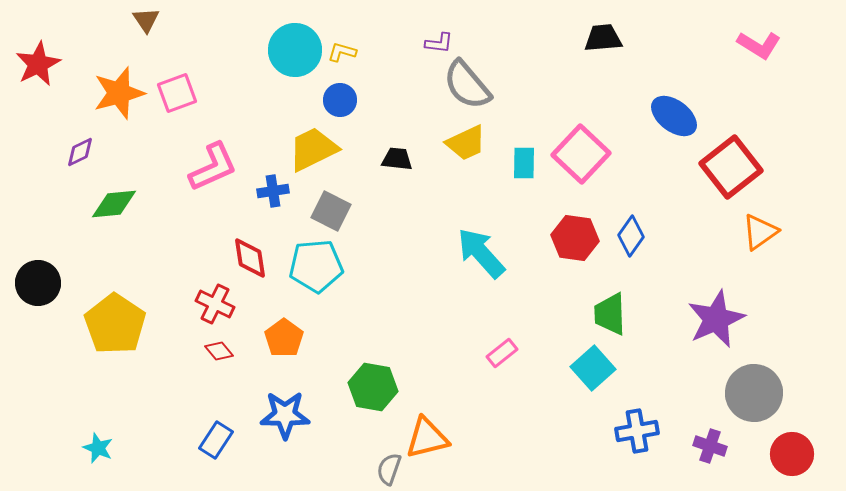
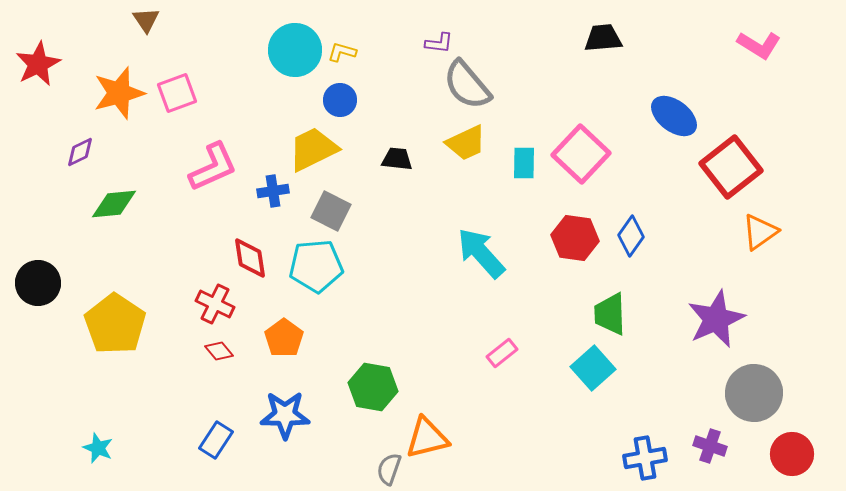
blue cross at (637, 431): moved 8 px right, 27 px down
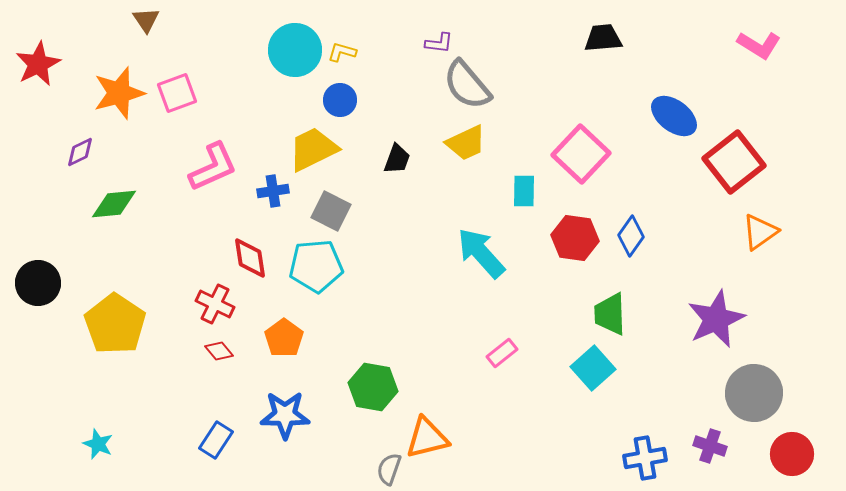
black trapezoid at (397, 159): rotated 104 degrees clockwise
cyan rectangle at (524, 163): moved 28 px down
red square at (731, 167): moved 3 px right, 5 px up
cyan star at (98, 448): moved 4 px up
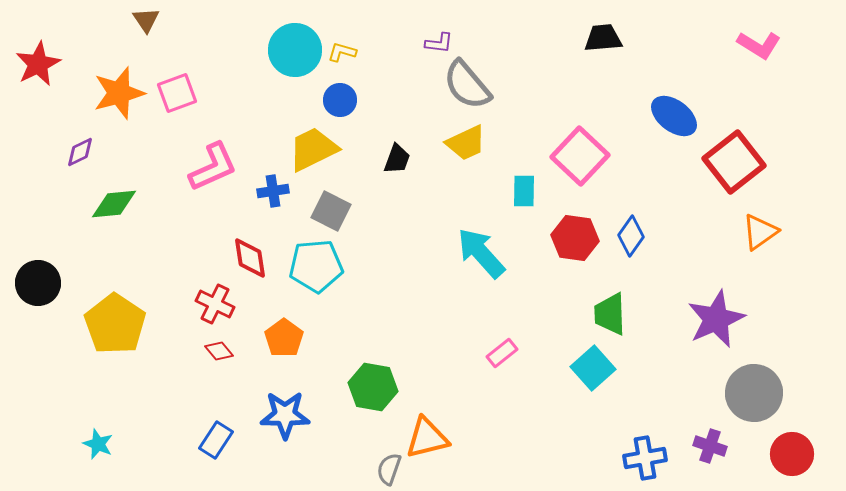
pink square at (581, 154): moved 1 px left, 2 px down
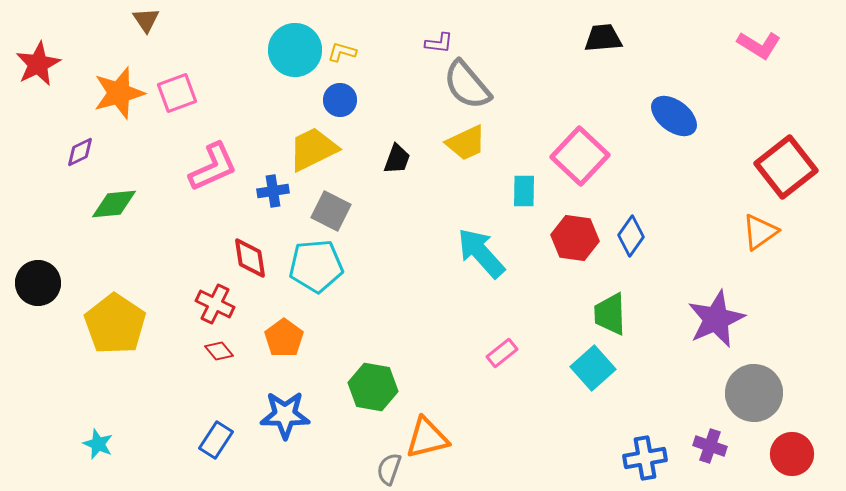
red square at (734, 162): moved 52 px right, 5 px down
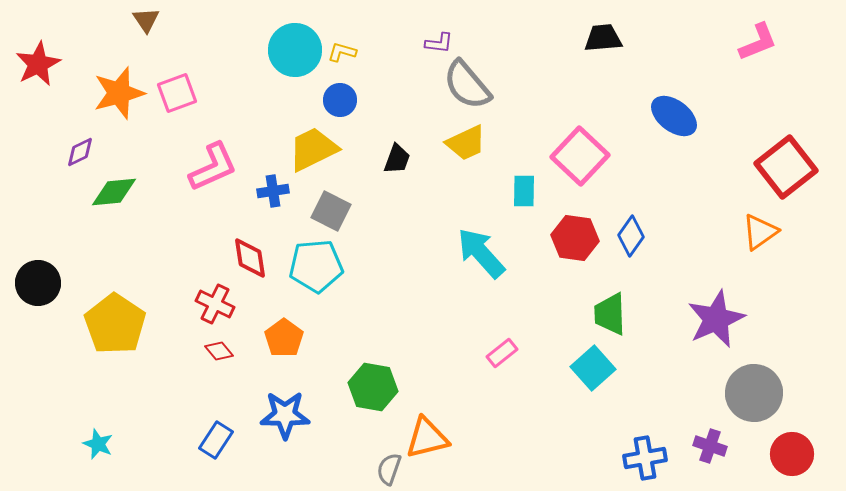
pink L-shape at (759, 45): moved 1 px left, 3 px up; rotated 54 degrees counterclockwise
green diamond at (114, 204): moved 12 px up
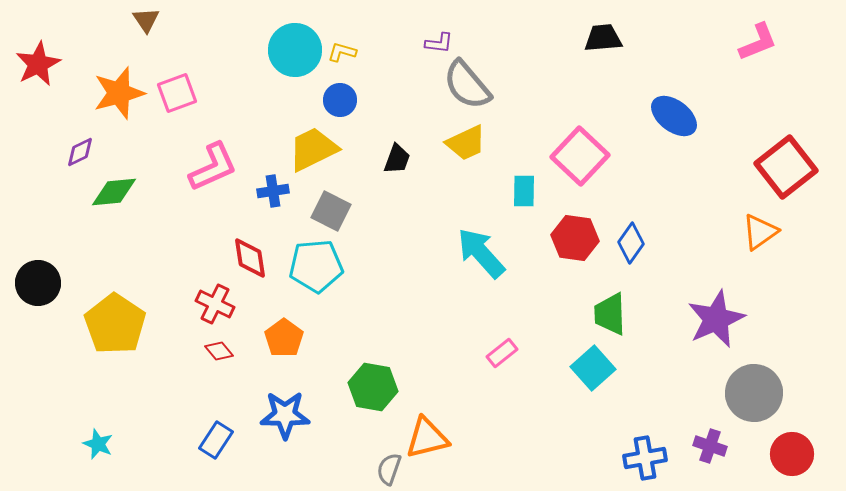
blue diamond at (631, 236): moved 7 px down
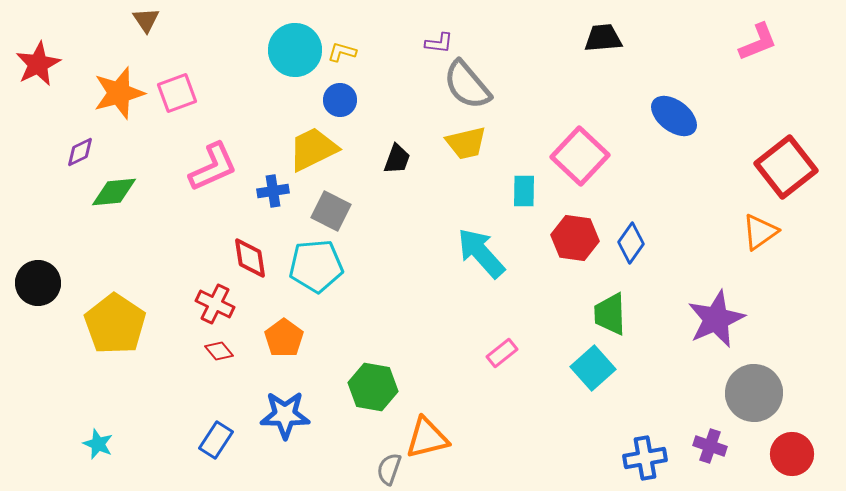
yellow trapezoid at (466, 143): rotated 12 degrees clockwise
